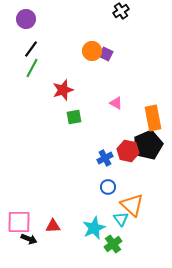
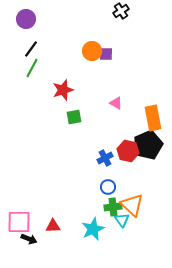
purple square: rotated 24 degrees counterclockwise
cyan triangle: moved 1 px right, 1 px down
cyan star: moved 1 px left, 1 px down
green cross: moved 37 px up; rotated 30 degrees clockwise
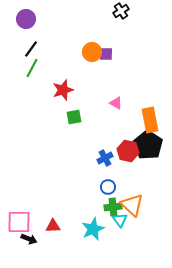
orange circle: moved 1 px down
orange rectangle: moved 3 px left, 2 px down
black pentagon: rotated 16 degrees counterclockwise
cyan triangle: moved 2 px left
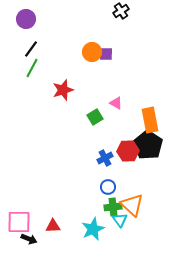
green square: moved 21 px right; rotated 21 degrees counterclockwise
red hexagon: rotated 15 degrees counterclockwise
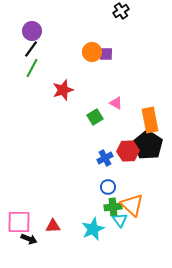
purple circle: moved 6 px right, 12 px down
